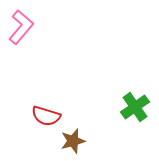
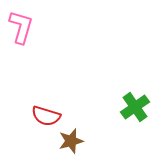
pink L-shape: rotated 24 degrees counterclockwise
brown star: moved 2 px left
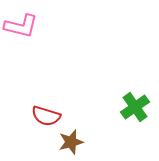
pink L-shape: moved 1 px up; rotated 88 degrees clockwise
brown star: moved 1 px down
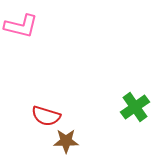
brown star: moved 5 px left, 1 px up; rotated 15 degrees clockwise
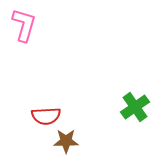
pink L-shape: moved 3 px right, 1 px up; rotated 88 degrees counterclockwise
red semicircle: rotated 20 degrees counterclockwise
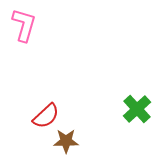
green cross: moved 2 px right, 2 px down; rotated 8 degrees counterclockwise
red semicircle: rotated 40 degrees counterclockwise
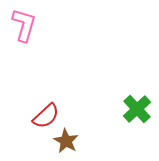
brown star: rotated 30 degrees clockwise
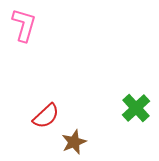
green cross: moved 1 px left, 1 px up
brown star: moved 8 px right, 1 px down; rotated 20 degrees clockwise
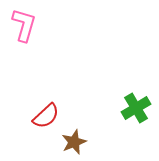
green cross: rotated 12 degrees clockwise
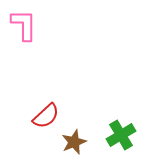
pink L-shape: rotated 16 degrees counterclockwise
green cross: moved 15 px left, 27 px down
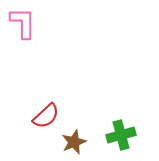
pink L-shape: moved 1 px left, 2 px up
green cross: rotated 16 degrees clockwise
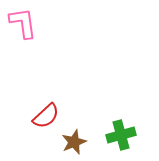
pink L-shape: rotated 8 degrees counterclockwise
